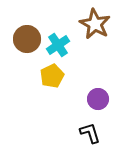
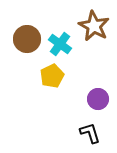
brown star: moved 1 px left, 2 px down
cyan cross: moved 2 px right, 1 px up; rotated 20 degrees counterclockwise
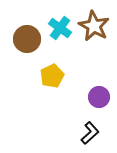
cyan cross: moved 16 px up
purple circle: moved 1 px right, 2 px up
black L-shape: rotated 65 degrees clockwise
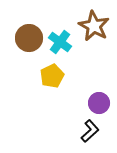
cyan cross: moved 14 px down
brown circle: moved 2 px right, 1 px up
purple circle: moved 6 px down
black L-shape: moved 2 px up
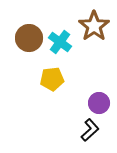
brown star: rotated 8 degrees clockwise
yellow pentagon: moved 3 px down; rotated 20 degrees clockwise
black L-shape: moved 1 px up
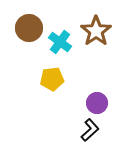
brown star: moved 2 px right, 5 px down
brown circle: moved 10 px up
purple circle: moved 2 px left
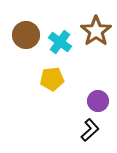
brown circle: moved 3 px left, 7 px down
purple circle: moved 1 px right, 2 px up
